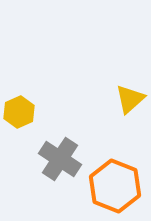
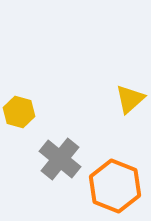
yellow hexagon: rotated 20 degrees counterclockwise
gray cross: rotated 6 degrees clockwise
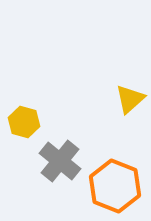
yellow hexagon: moved 5 px right, 10 px down
gray cross: moved 2 px down
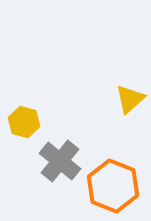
orange hexagon: moved 2 px left
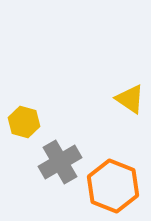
yellow triangle: rotated 44 degrees counterclockwise
gray cross: moved 1 px down; rotated 21 degrees clockwise
